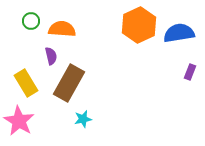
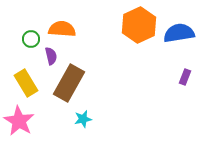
green circle: moved 18 px down
purple rectangle: moved 5 px left, 5 px down
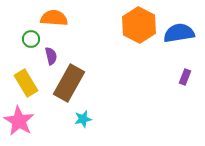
orange hexagon: rotated 8 degrees counterclockwise
orange semicircle: moved 8 px left, 11 px up
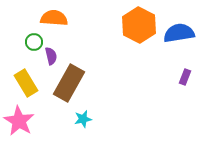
green circle: moved 3 px right, 3 px down
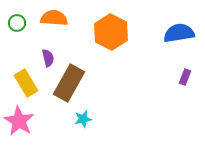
orange hexagon: moved 28 px left, 7 px down
green circle: moved 17 px left, 19 px up
purple semicircle: moved 3 px left, 2 px down
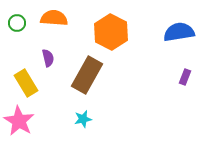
blue semicircle: moved 1 px up
brown rectangle: moved 18 px right, 8 px up
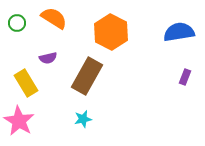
orange semicircle: rotated 28 degrees clockwise
purple semicircle: rotated 90 degrees clockwise
brown rectangle: moved 1 px down
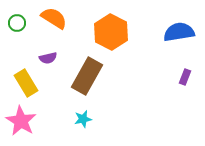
pink star: moved 2 px right
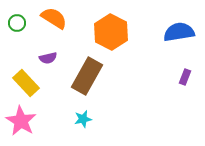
yellow rectangle: rotated 12 degrees counterclockwise
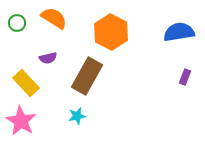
cyan star: moved 6 px left, 3 px up
